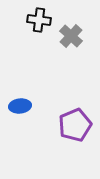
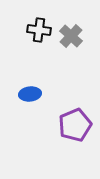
black cross: moved 10 px down
blue ellipse: moved 10 px right, 12 px up
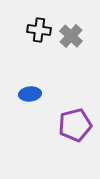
purple pentagon: rotated 8 degrees clockwise
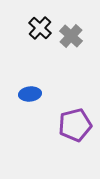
black cross: moved 1 px right, 2 px up; rotated 35 degrees clockwise
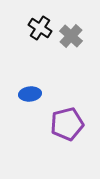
black cross: rotated 10 degrees counterclockwise
purple pentagon: moved 8 px left, 1 px up
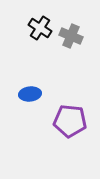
gray cross: rotated 20 degrees counterclockwise
purple pentagon: moved 3 px right, 3 px up; rotated 20 degrees clockwise
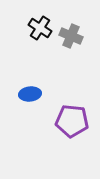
purple pentagon: moved 2 px right
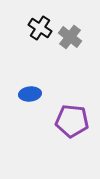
gray cross: moved 1 px left, 1 px down; rotated 15 degrees clockwise
